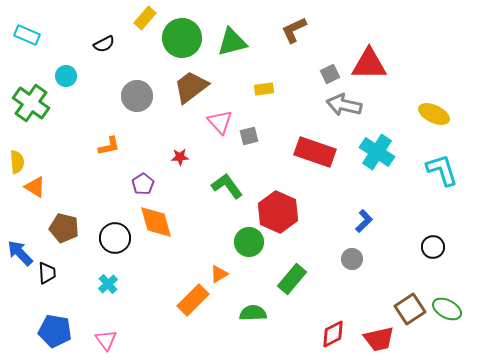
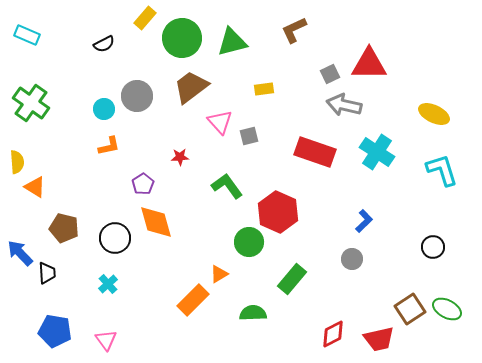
cyan circle at (66, 76): moved 38 px right, 33 px down
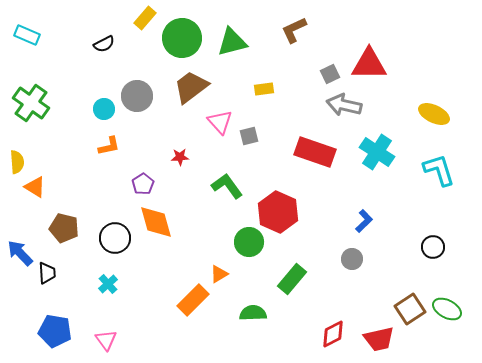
cyan L-shape at (442, 170): moved 3 px left
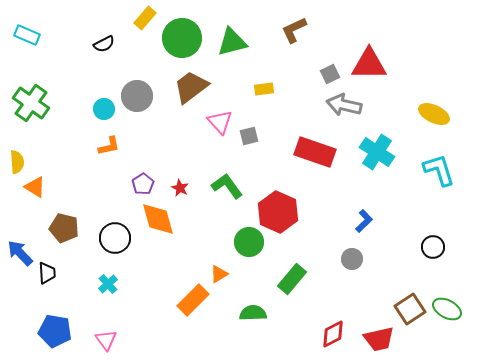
red star at (180, 157): moved 31 px down; rotated 30 degrees clockwise
orange diamond at (156, 222): moved 2 px right, 3 px up
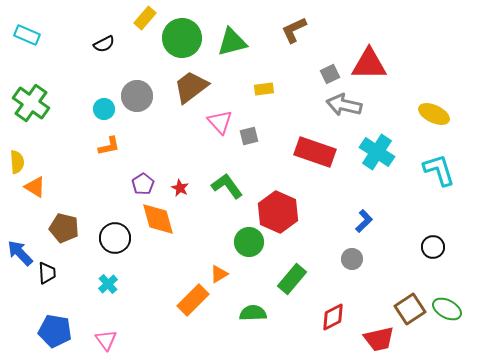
red diamond at (333, 334): moved 17 px up
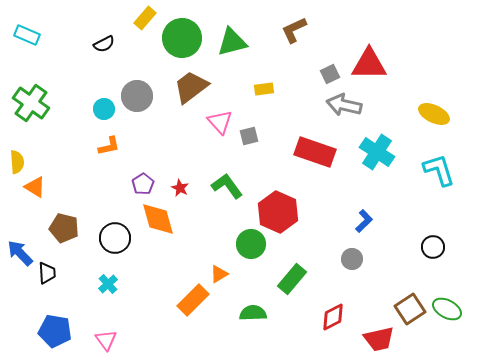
green circle at (249, 242): moved 2 px right, 2 px down
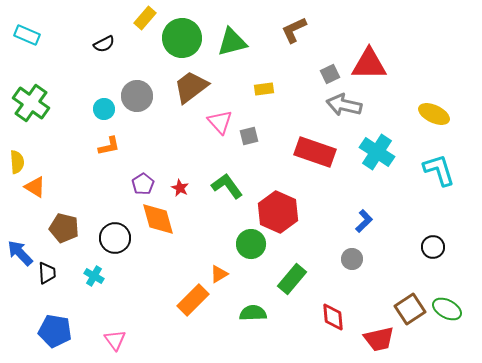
cyan cross at (108, 284): moved 14 px left, 8 px up; rotated 18 degrees counterclockwise
red diamond at (333, 317): rotated 68 degrees counterclockwise
pink triangle at (106, 340): moved 9 px right
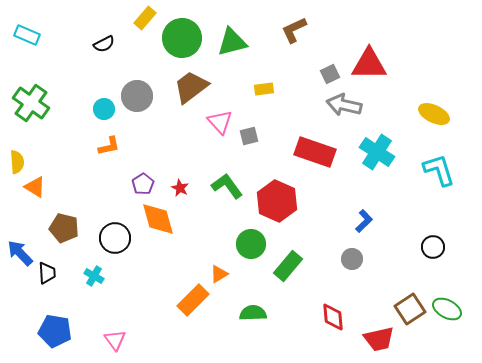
red hexagon at (278, 212): moved 1 px left, 11 px up
green rectangle at (292, 279): moved 4 px left, 13 px up
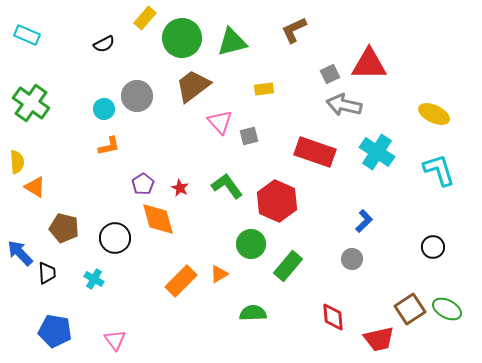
brown trapezoid at (191, 87): moved 2 px right, 1 px up
cyan cross at (94, 276): moved 3 px down
orange rectangle at (193, 300): moved 12 px left, 19 px up
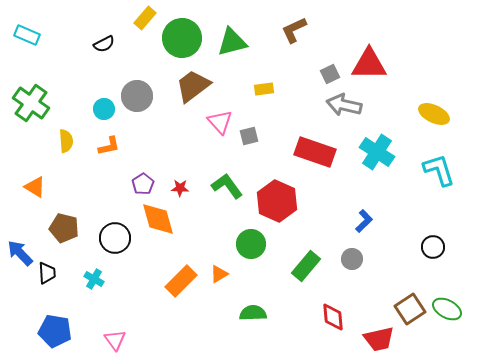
yellow semicircle at (17, 162): moved 49 px right, 21 px up
red star at (180, 188): rotated 24 degrees counterclockwise
green rectangle at (288, 266): moved 18 px right
